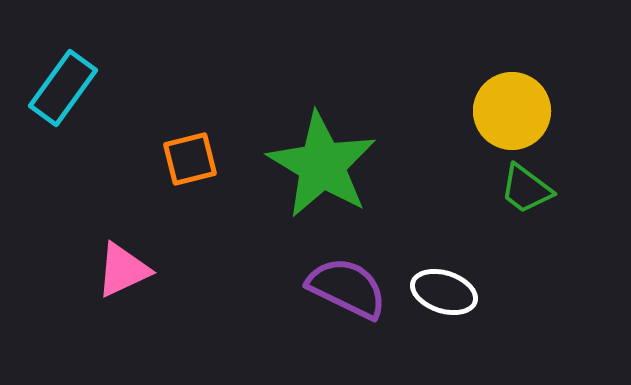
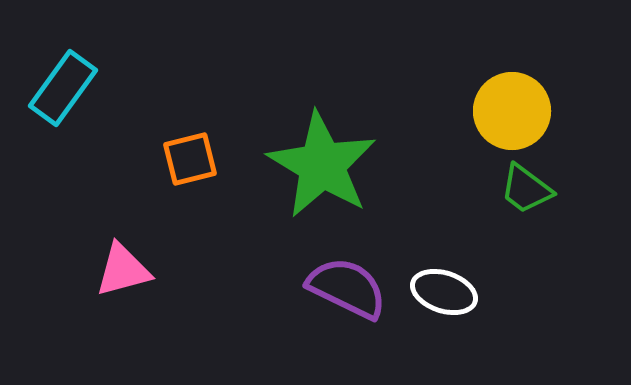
pink triangle: rotated 10 degrees clockwise
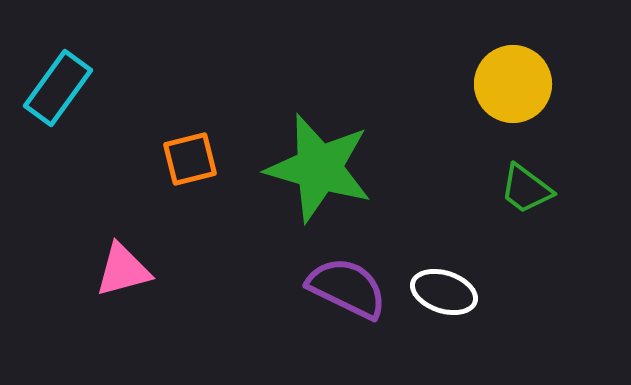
cyan rectangle: moved 5 px left
yellow circle: moved 1 px right, 27 px up
green star: moved 3 px left, 3 px down; rotated 15 degrees counterclockwise
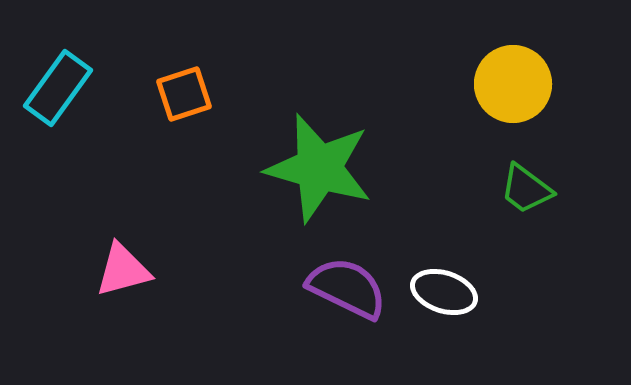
orange square: moved 6 px left, 65 px up; rotated 4 degrees counterclockwise
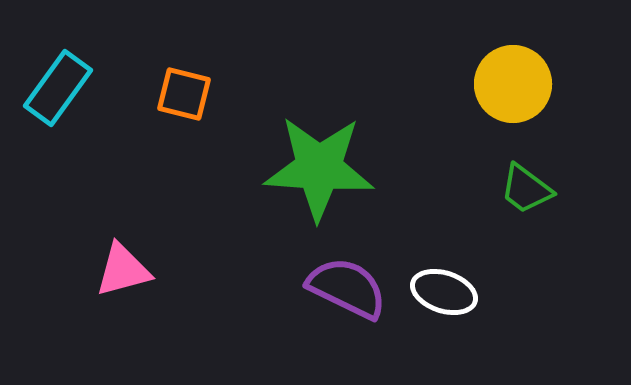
orange square: rotated 32 degrees clockwise
green star: rotated 12 degrees counterclockwise
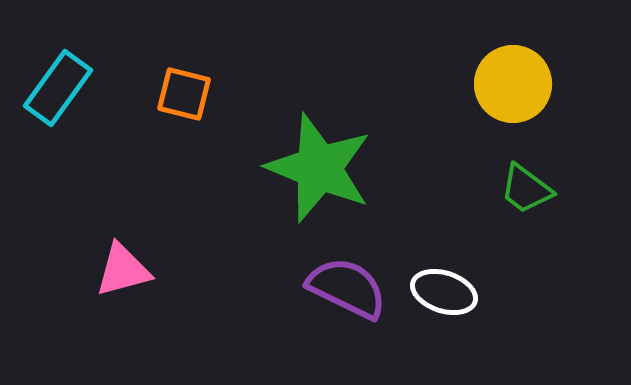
green star: rotated 18 degrees clockwise
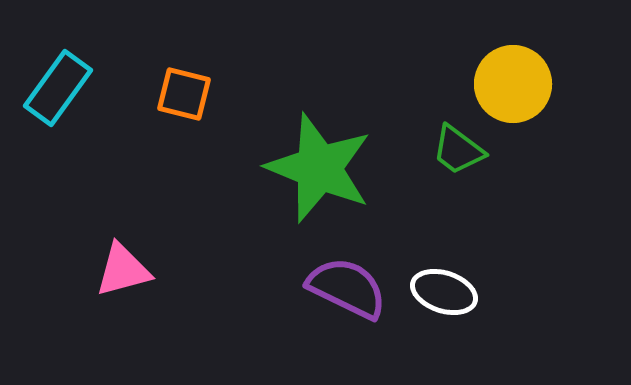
green trapezoid: moved 68 px left, 39 px up
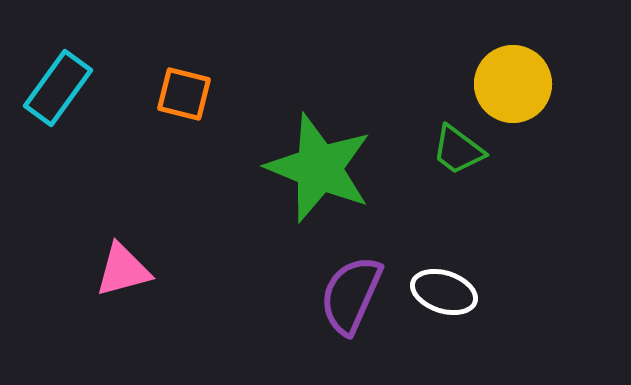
purple semicircle: moved 4 px right, 7 px down; rotated 92 degrees counterclockwise
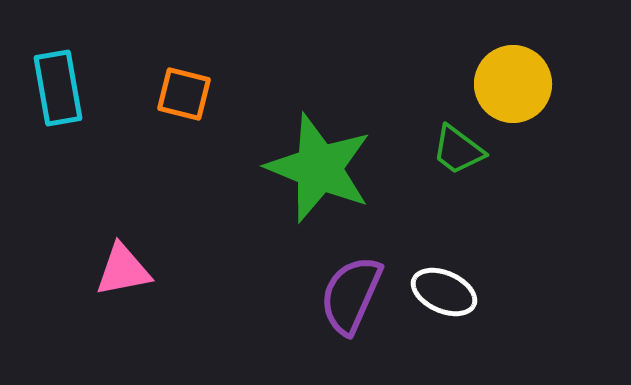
cyan rectangle: rotated 46 degrees counterclockwise
pink triangle: rotated 4 degrees clockwise
white ellipse: rotated 6 degrees clockwise
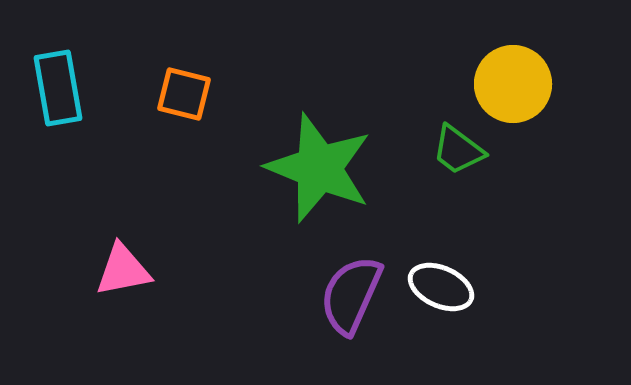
white ellipse: moved 3 px left, 5 px up
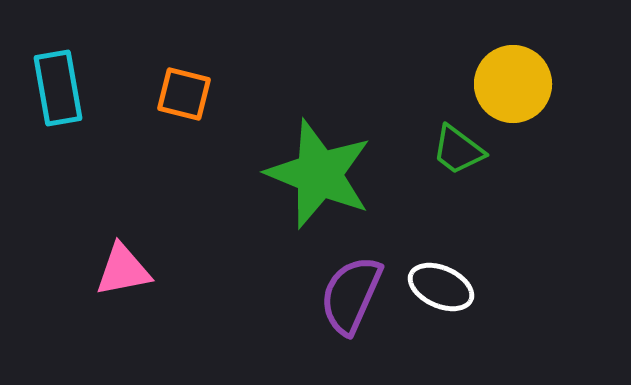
green star: moved 6 px down
